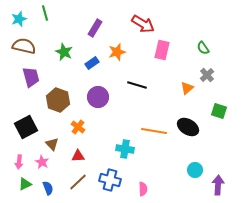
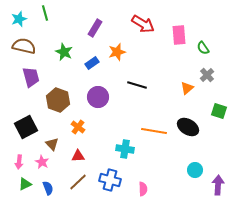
pink rectangle: moved 17 px right, 15 px up; rotated 18 degrees counterclockwise
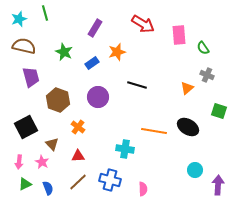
gray cross: rotated 24 degrees counterclockwise
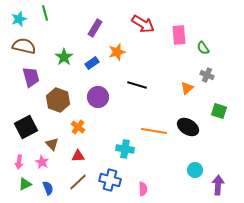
green star: moved 5 px down; rotated 12 degrees clockwise
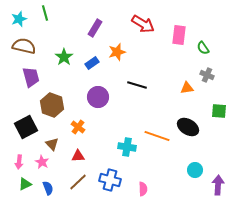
pink rectangle: rotated 12 degrees clockwise
orange triangle: rotated 32 degrees clockwise
brown hexagon: moved 6 px left, 5 px down
green square: rotated 14 degrees counterclockwise
orange line: moved 3 px right, 5 px down; rotated 10 degrees clockwise
cyan cross: moved 2 px right, 2 px up
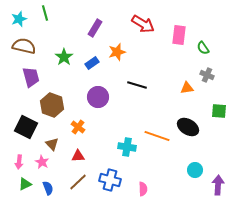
black square: rotated 35 degrees counterclockwise
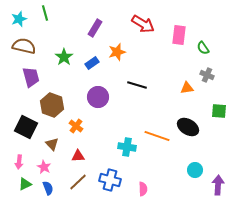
orange cross: moved 2 px left, 1 px up
pink star: moved 2 px right, 5 px down
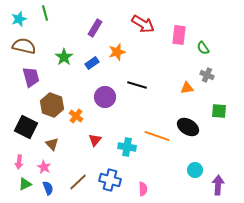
purple circle: moved 7 px right
orange cross: moved 10 px up
red triangle: moved 17 px right, 16 px up; rotated 48 degrees counterclockwise
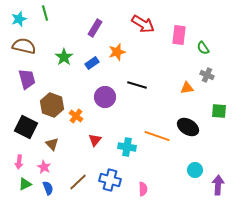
purple trapezoid: moved 4 px left, 2 px down
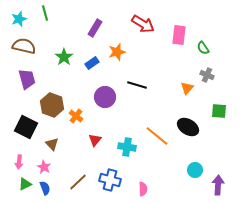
orange triangle: rotated 40 degrees counterclockwise
orange line: rotated 20 degrees clockwise
blue semicircle: moved 3 px left
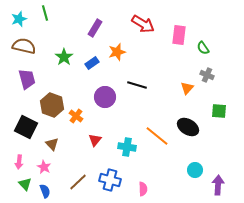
green triangle: rotated 48 degrees counterclockwise
blue semicircle: moved 3 px down
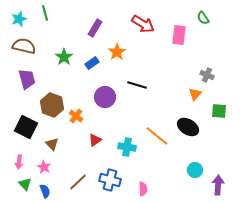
green semicircle: moved 30 px up
orange star: rotated 18 degrees counterclockwise
orange triangle: moved 8 px right, 6 px down
red triangle: rotated 16 degrees clockwise
